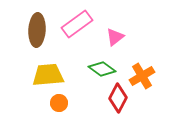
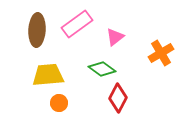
orange cross: moved 19 px right, 23 px up
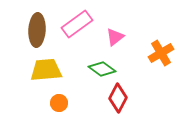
yellow trapezoid: moved 2 px left, 5 px up
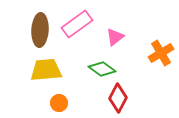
brown ellipse: moved 3 px right
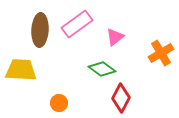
yellow trapezoid: moved 25 px left; rotated 8 degrees clockwise
red diamond: moved 3 px right
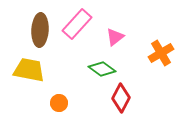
pink rectangle: rotated 12 degrees counterclockwise
yellow trapezoid: moved 8 px right; rotated 8 degrees clockwise
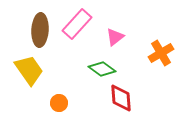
yellow trapezoid: rotated 44 degrees clockwise
red diamond: rotated 32 degrees counterclockwise
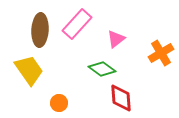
pink triangle: moved 1 px right, 2 px down
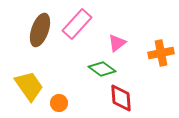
brown ellipse: rotated 16 degrees clockwise
pink triangle: moved 1 px right, 4 px down
orange cross: rotated 20 degrees clockwise
yellow trapezoid: moved 16 px down
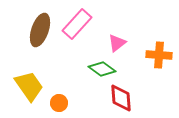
orange cross: moved 2 px left, 2 px down; rotated 15 degrees clockwise
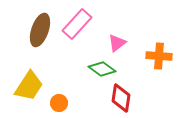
orange cross: moved 1 px down
yellow trapezoid: rotated 68 degrees clockwise
red diamond: rotated 12 degrees clockwise
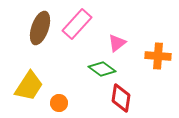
brown ellipse: moved 2 px up
orange cross: moved 1 px left
